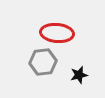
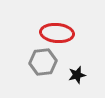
black star: moved 2 px left
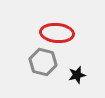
gray hexagon: rotated 20 degrees clockwise
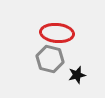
gray hexagon: moved 7 px right, 3 px up
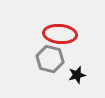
red ellipse: moved 3 px right, 1 px down
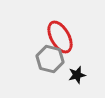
red ellipse: moved 3 px down; rotated 56 degrees clockwise
